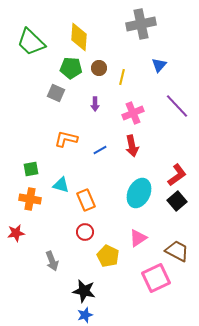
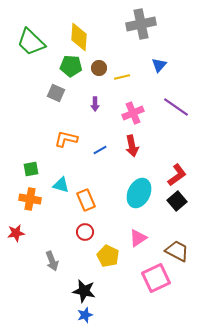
green pentagon: moved 2 px up
yellow line: rotated 63 degrees clockwise
purple line: moved 1 px left, 1 px down; rotated 12 degrees counterclockwise
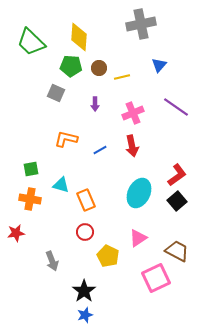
black star: rotated 25 degrees clockwise
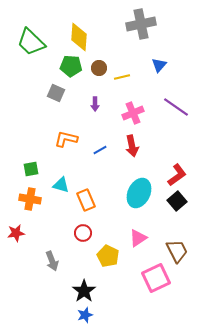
red circle: moved 2 px left, 1 px down
brown trapezoid: rotated 35 degrees clockwise
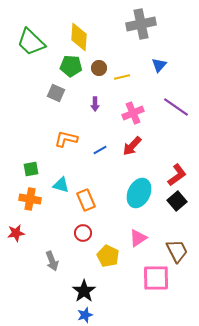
red arrow: rotated 55 degrees clockwise
pink square: rotated 24 degrees clockwise
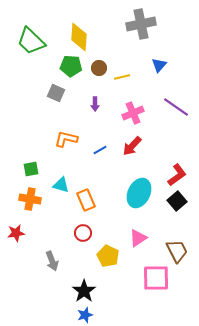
green trapezoid: moved 1 px up
